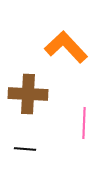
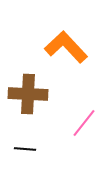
pink line: rotated 36 degrees clockwise
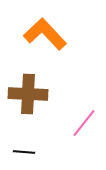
orange L-shape: moved 21 px left, 13 px up
black line: moved 1 px left, 3 px down
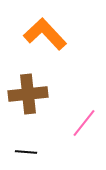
brown cross: rotated 9 degrees counterclockwise
black line: moved 2 px right
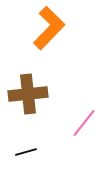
orange L-shape: moved 4 px right, 6 px up; rotated 87 degrees clockwise
black line: rotated 20 degrees counterclockwise
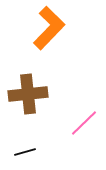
pink line: rotated 8 degrees clockwise
black line: moved 1 px left
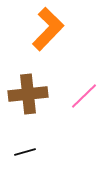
orange L-shape: moved 1 px left, 1 px down
pink line: moved 27 px up
